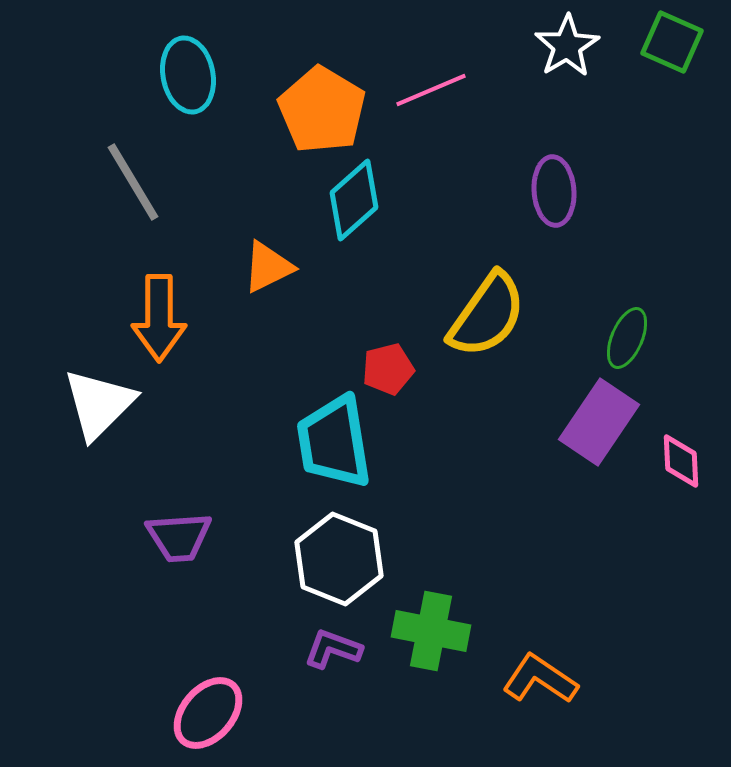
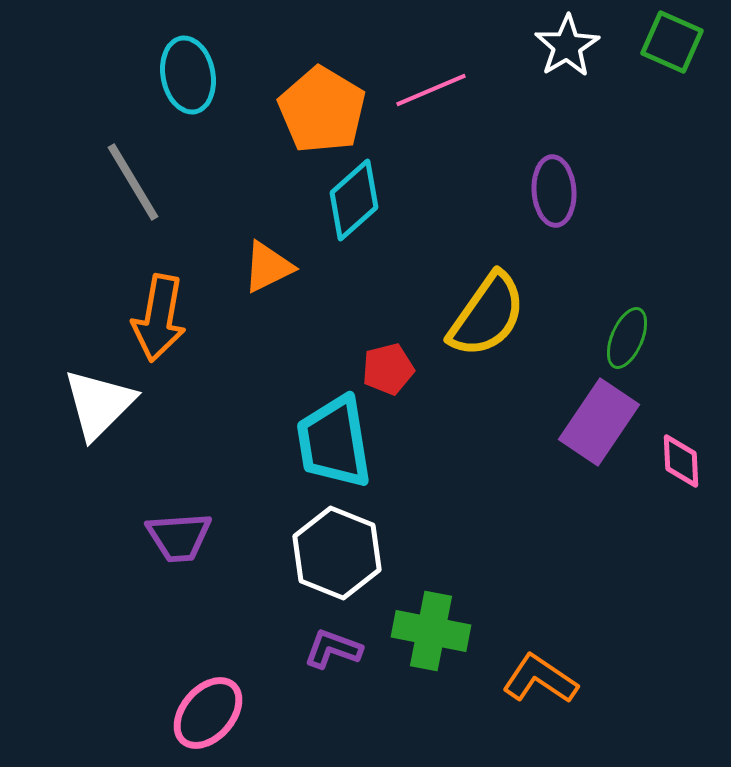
orange arrow: rotated 10 degrees clockwise
white hexagon: moved 2 px left, 6 px up
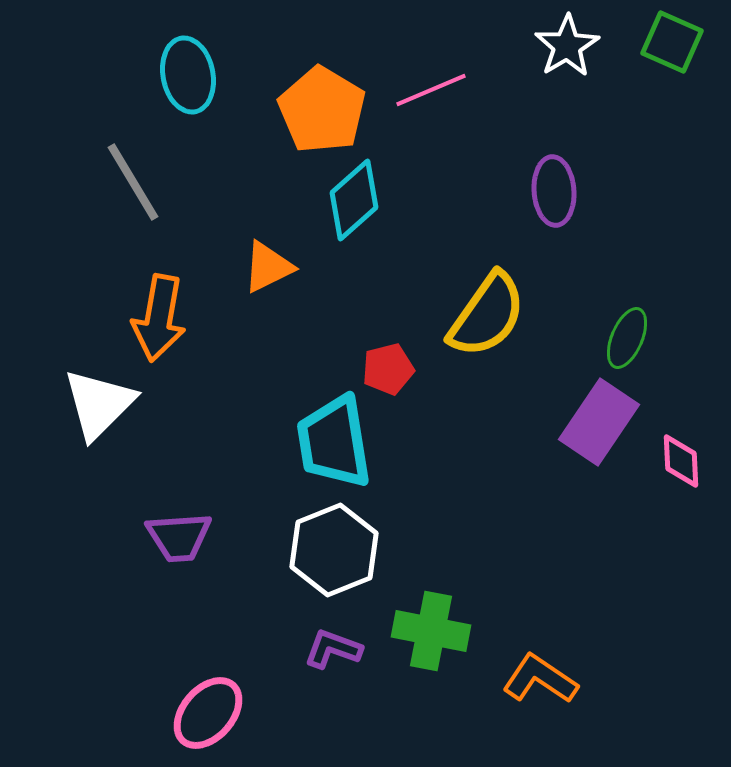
white hexagon: moved 3 px left, 3 px up; rotated 16 degrees clockwise
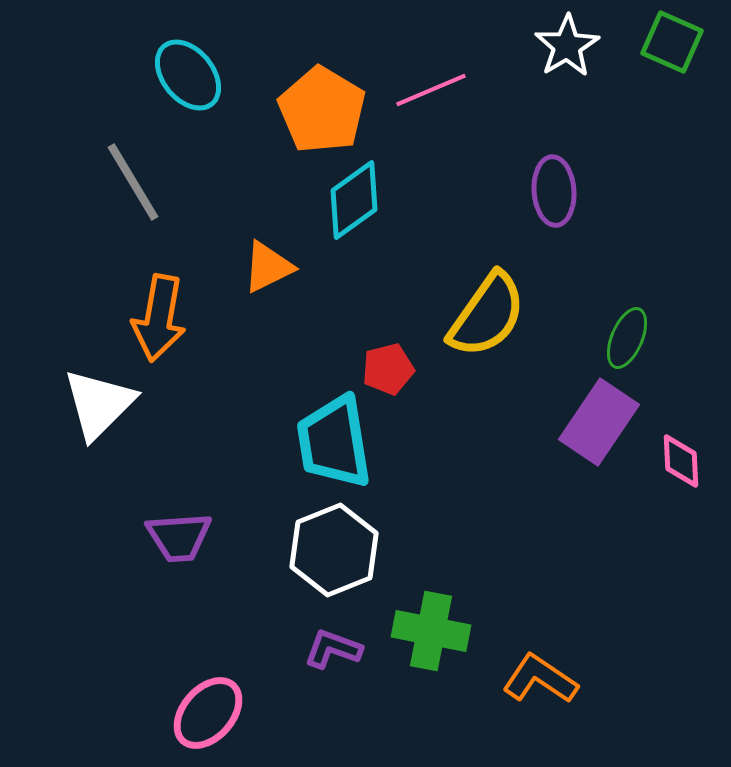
cyan ellipse: rotated 28 degrees counterclockwise
cyan diamond: rotated 6 degrees clockwise
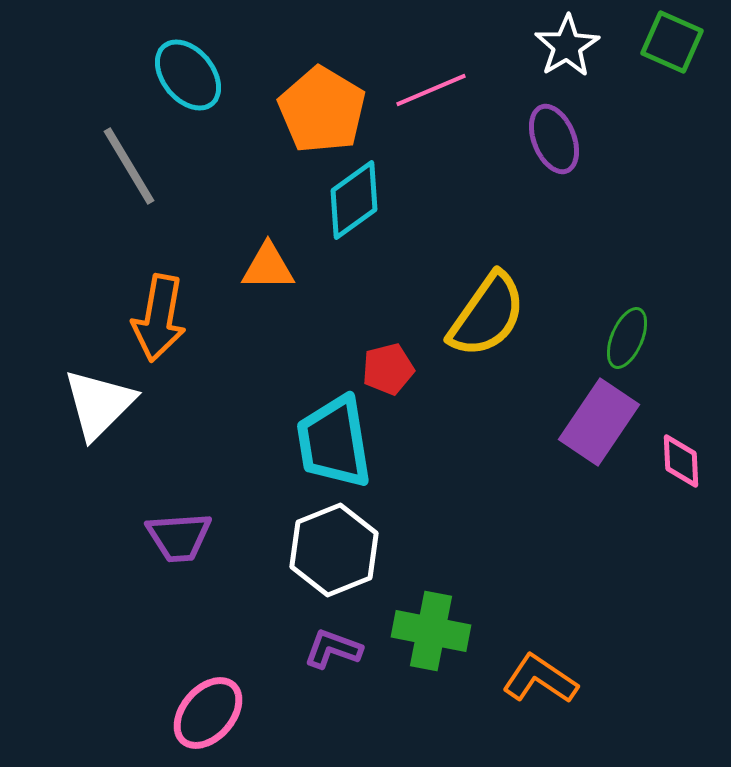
gray line: moved 4 px left, 16 px up
purple ellipse: moved 52 px up; rotated 18 degrees counterclockwise
orange triangle: rotated 26 degrees clockwise
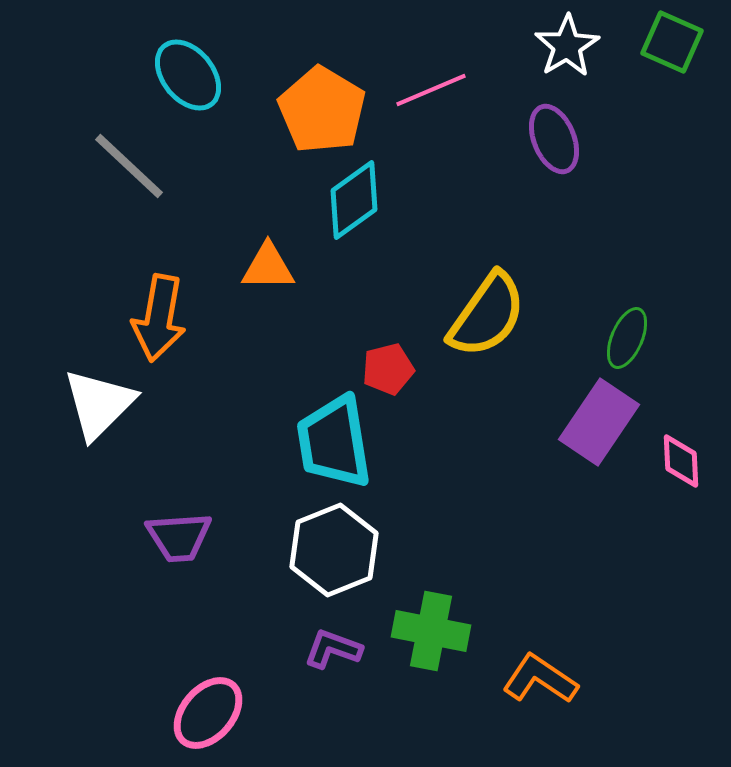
gray line: rotated 16 degrees counterclockwise
